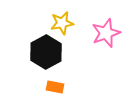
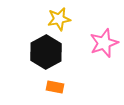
yellow star: moved 3 px left, 4 px up
pink star: moved 2 px left, 10 px down
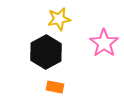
pink star: rotated 16 degrees counterclockwise
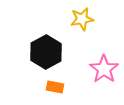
yellow star: moved 23 px right
pink star: moved 26 px down
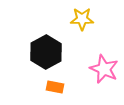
yellow star: rotated 10 degrees clockwise
pink star: rotated 12 degrees counterclockwise
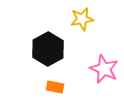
yellow star: rotated 10 degrees counterclockwise
black hexagon: moved 2 px right, 3 px up
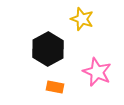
yellow star: rotated 30 degrees clockwise
pink star: moved 7 px left, 3 px down
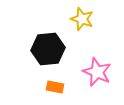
black hexagon: rotated 24 degrees clockwise
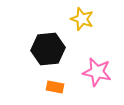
pink star: rotated 12 degrees counterclockwise
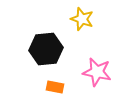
black hexagon: moved 2 px left
